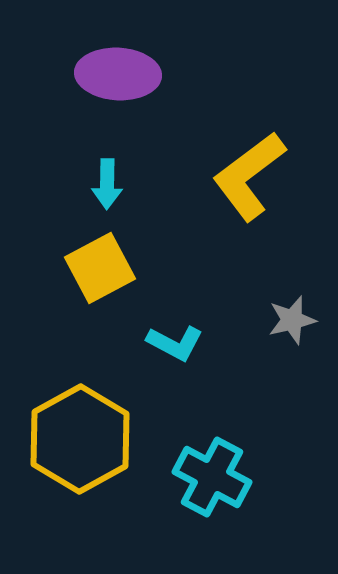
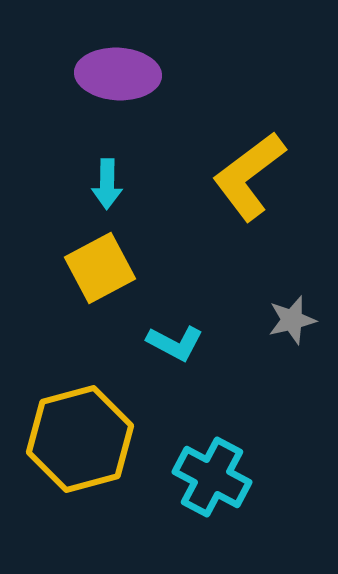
yellow hexagon: rotated 14 degrees clockwise
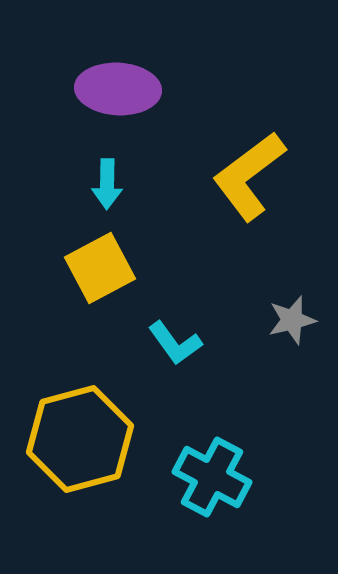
purple ellipse: moved 15 px down
cyan L-shape: rotated 26 degrees clockwise
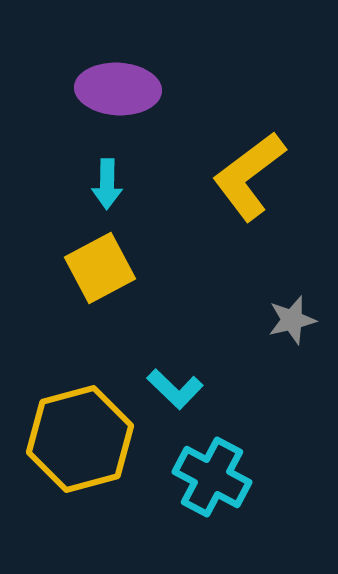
cyan L-shape: moved 46 px down; rotated 10 degrees counterclockwise
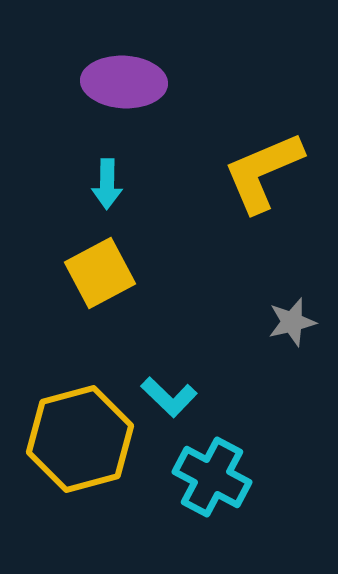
purple ellipse: moved 6 px right, 7 px up
yellow L-shape: moved 14 px right, 4 px up; rotated 14 degrees clockwise
yellow square: moved 5 px down
gray star: moved 2 px down
cyan L-shape: moved 6 px left, 8 px down
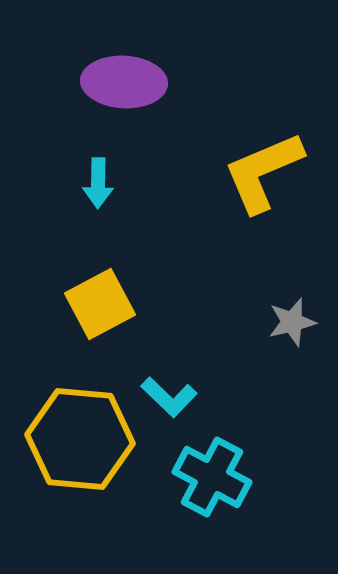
cyan arrow: moved 9 px left, 1 px up
yellow square: moved 31 px down
yellow hexagon: rotated 20 degrees clockwise
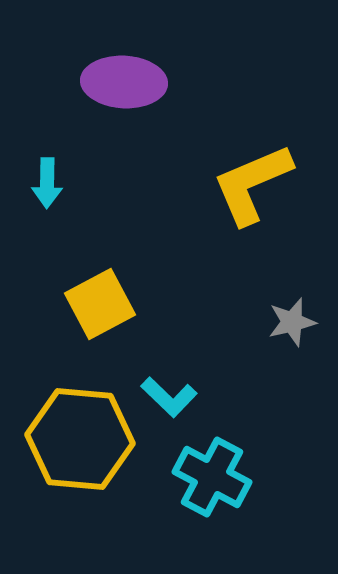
yellow L-shape: moved 11 px left, 12 px down
cyan arrow: moved 51 px left
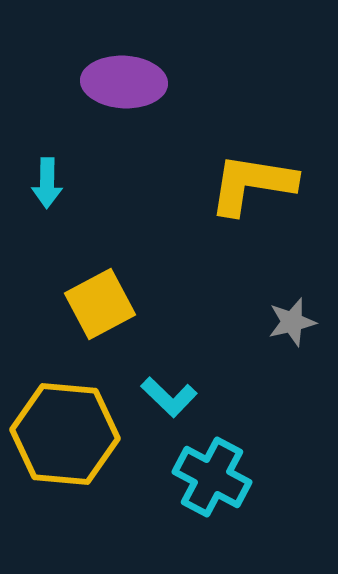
yellow L-shape: rotated 32 degrees clockwise
yellow hexagon: moved 15 px left, 5 px up
